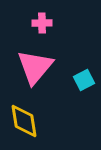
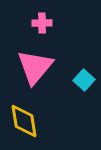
cyan square: rotated 20 degrees counterclockwise
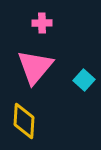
yellow diamond: rotated 12 degrees clockwise
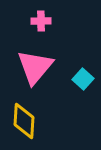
pink cross: moved 1 px left, 2 px up
cyan square: moved 1 px left, 1 px up
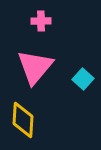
yellow diamond: moved 1 px left, 1 px up
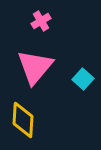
pink cross: rotated 30 degrees counterclockwise
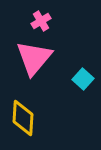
pink triangle: moved 1 px left, 9 px up
yellow diamond: moved 2 px up
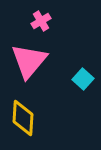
pink triangle: moved 5 px left, 3 px down
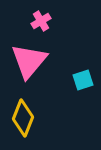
cyan square: moved 1 px down; rotated 30 degrees clockwise
yellow diamond: rotated 18 degrees clockwise
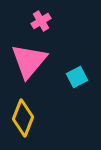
cyan square: moved 6 px left, 3 px up; rotated 10 degrees counterclockwise
